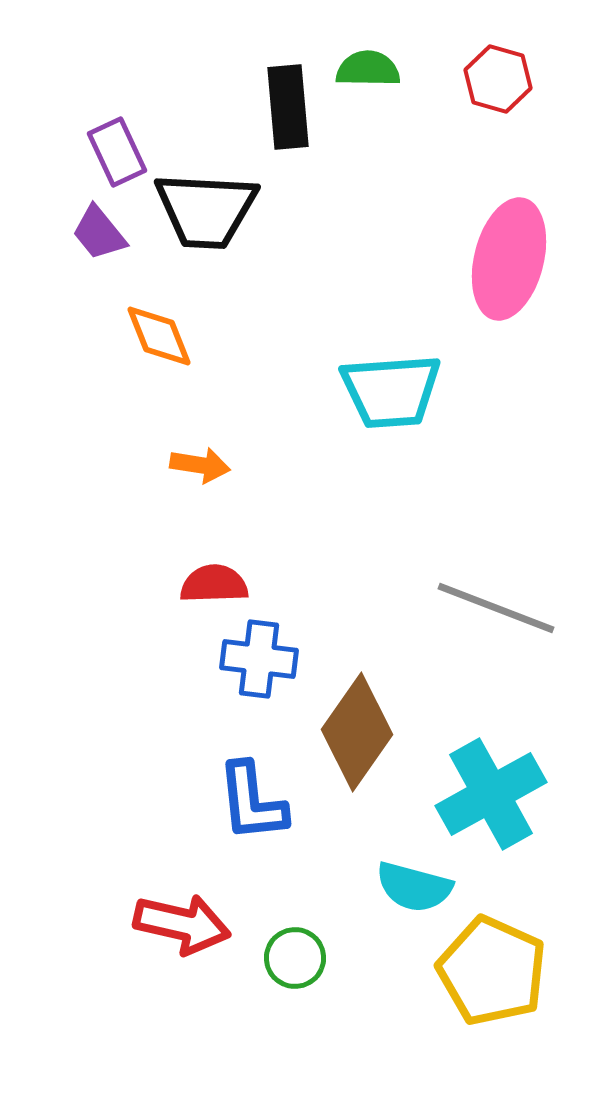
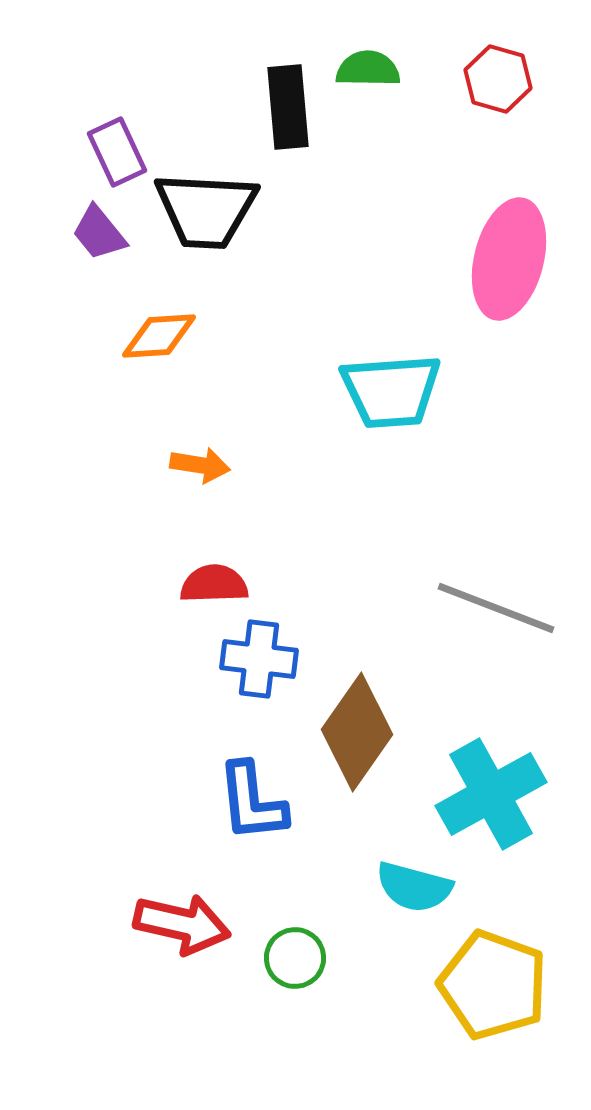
orange diamond: rotated 72 degrees counterclockwise
yellow pentagon: moved 1 px right, 14 px down; rotated 4 degrees counterclockwise
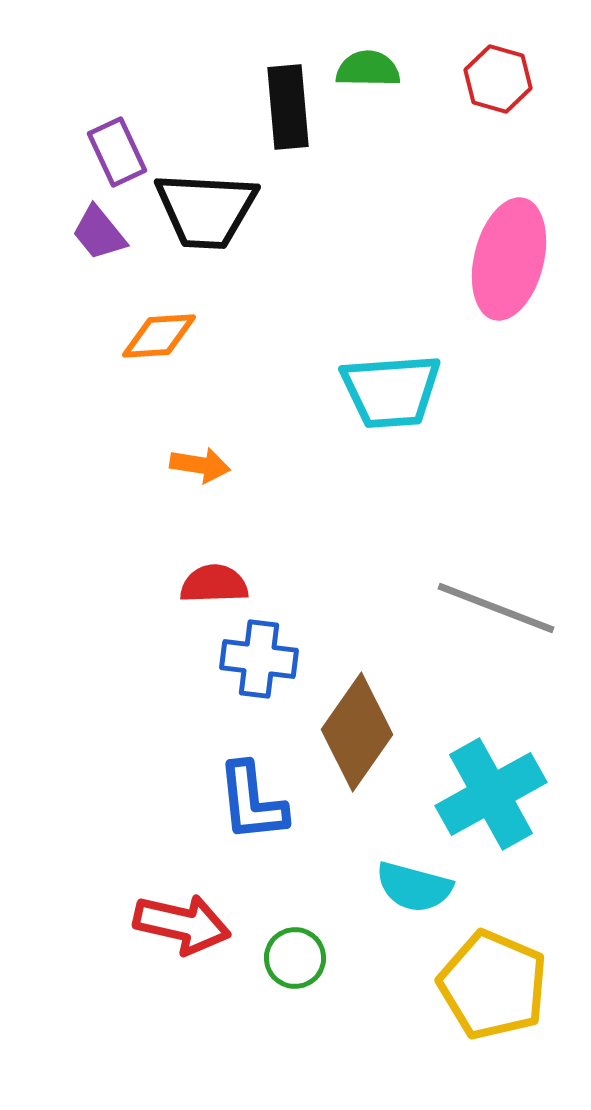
yellow pentagon: rotated 3 degrees clockwise
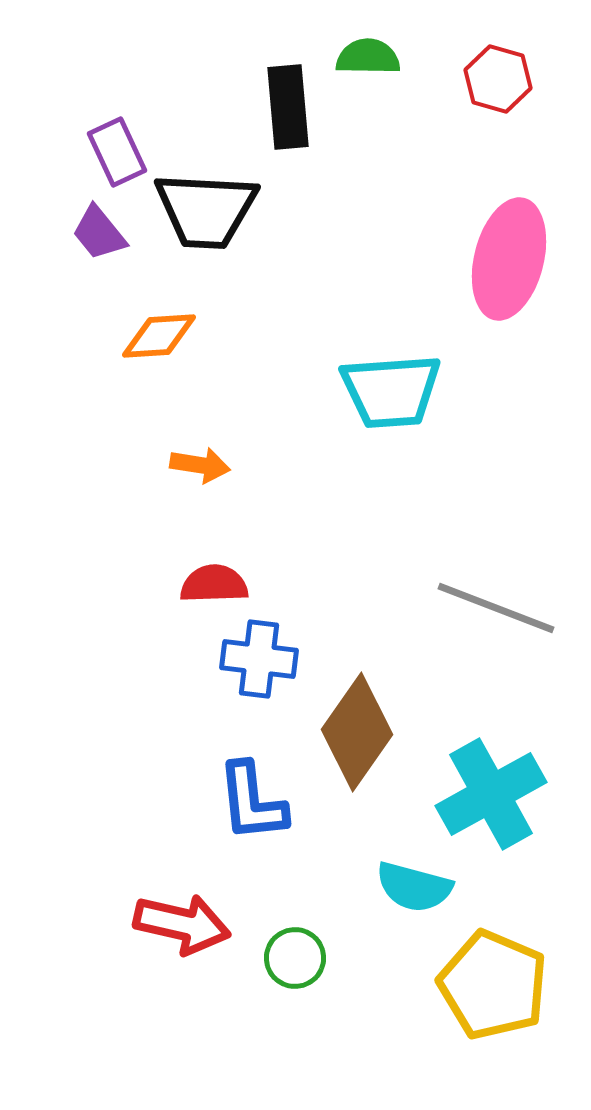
green semicircle: moved 12 px up
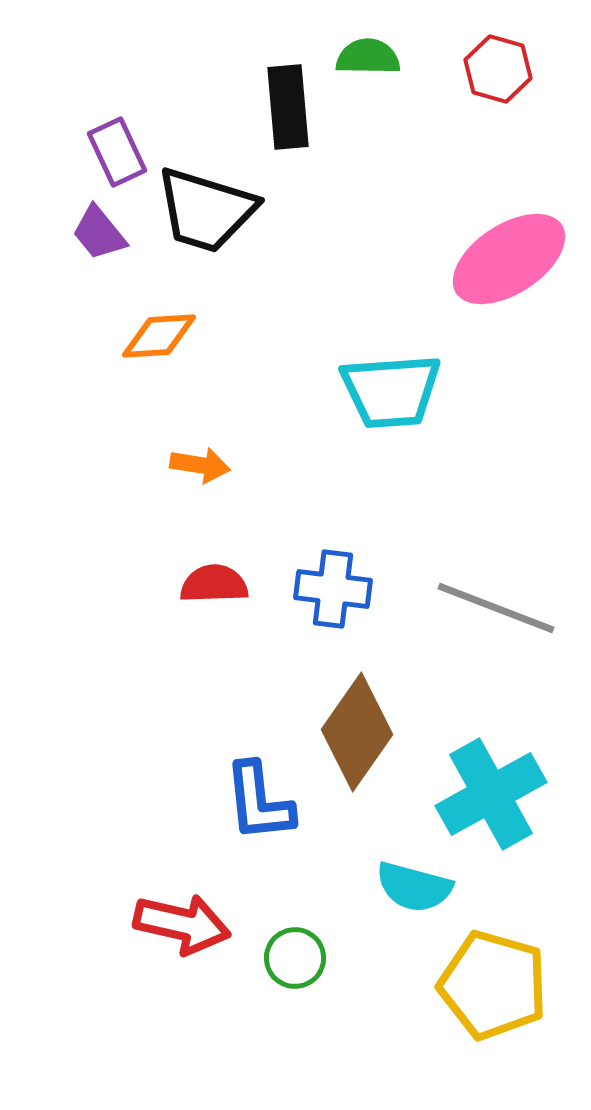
red hexagon: moved 10 px up
black trapezoid: rotated 14 degrees clockwise
pink ellipse: rotated 43 degrees clockwise
blue cross: moved 74 px right, 70 px up
blue L-shape: moved 7 px right
yellow pentagon: rotated 7 degrees counterclockwise
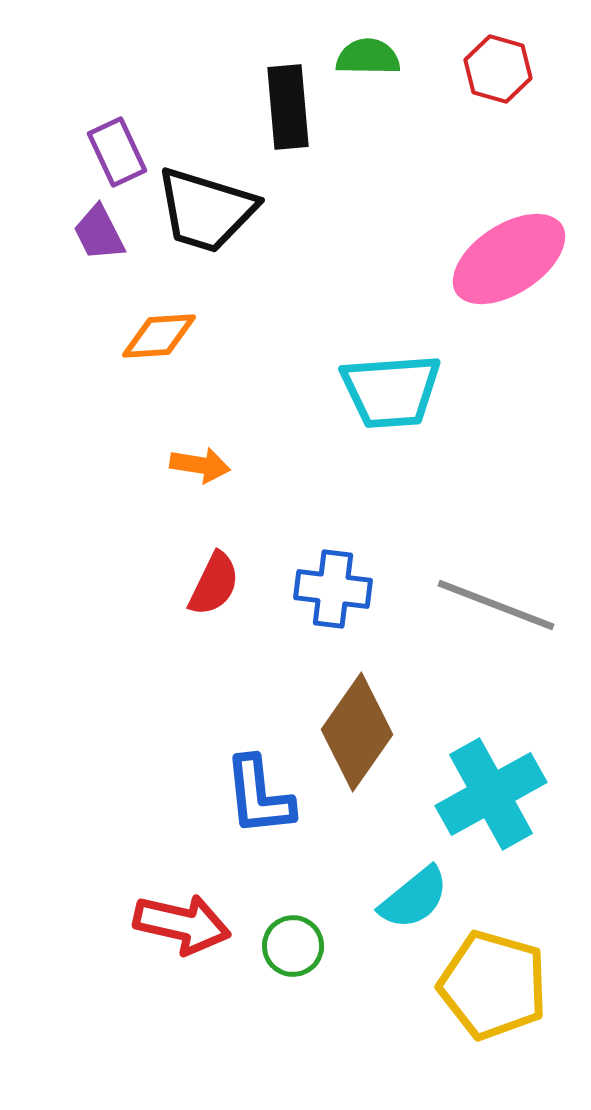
purple trapezoid: rotated 12 degrees clockwise
red semicircle: rotated 118 degrees clockwise
gray line: moved 3 px up
blue L-shape: moved 6 px up
cyan semicircle: moved 11 px down; rotated 54 degrees counterclockwise
green circle: moved 2 px left, 12 px up
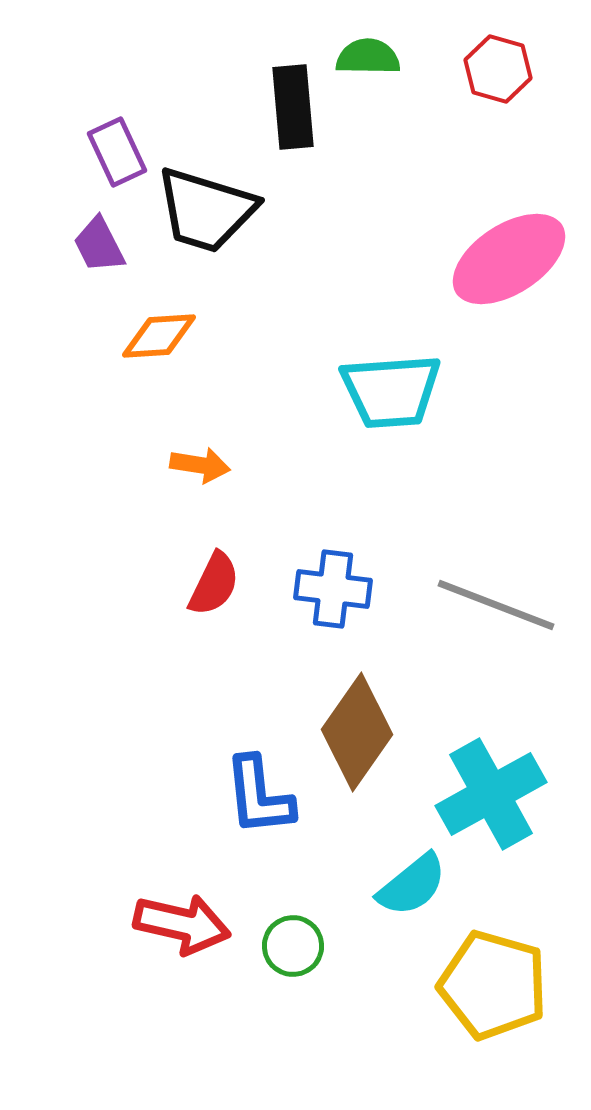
black rectangle: moved 5 px right
purple trapezoid: moved 12 px down
cyan semicircle: moved 2 px left, 13 px up
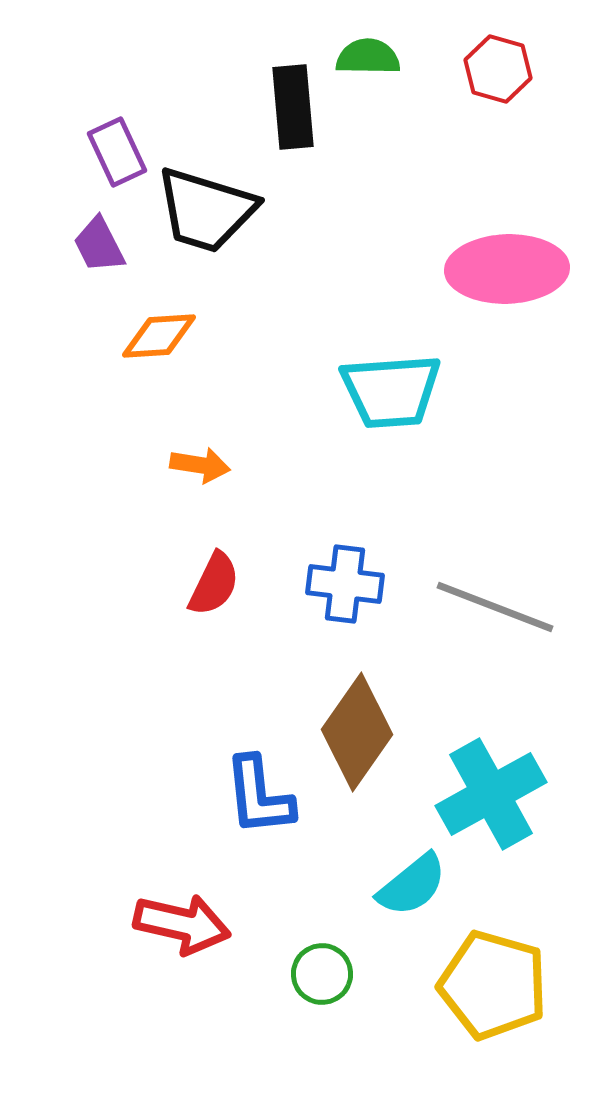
pink ellipse: moved 2 px left, 10 px down; rotated 31 degrees clockwise
blue cross: moved 12 px right, 5 px up
gray line: moved 1 px left, 2 px down
green circle: moved 29 px right, 28 px down
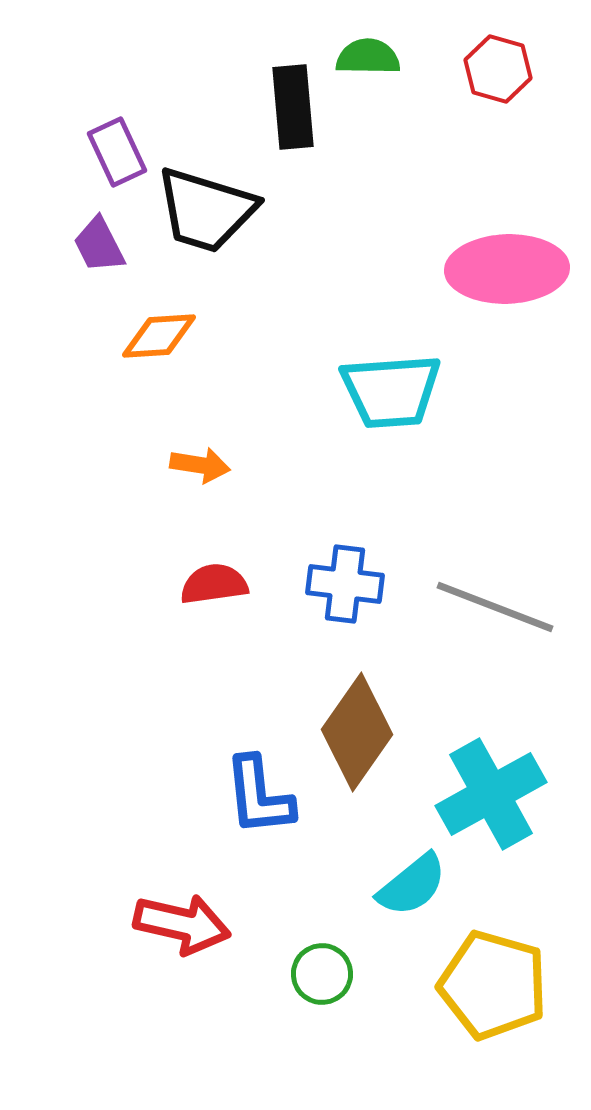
red semicircle: rotated 124 degrees counterclockwise
